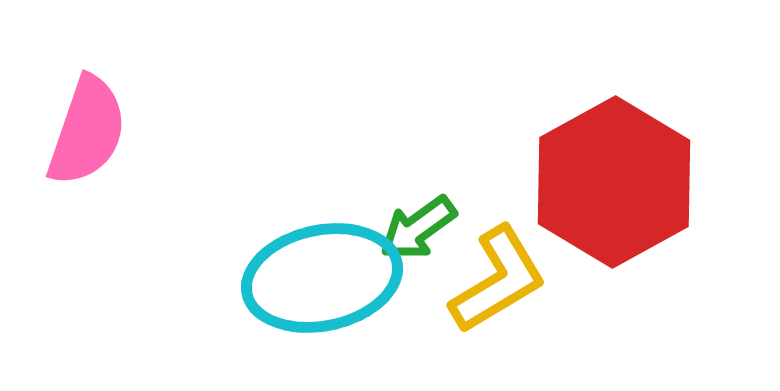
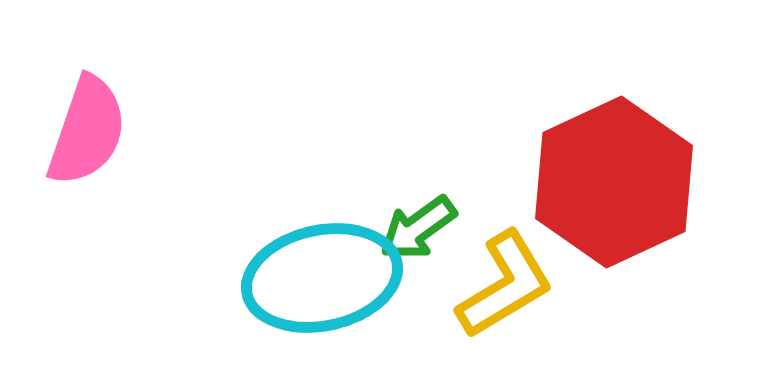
red hexagon: rotated 4 degrees clockwise
yellow L-shape: moved 7 px right, 5 px down
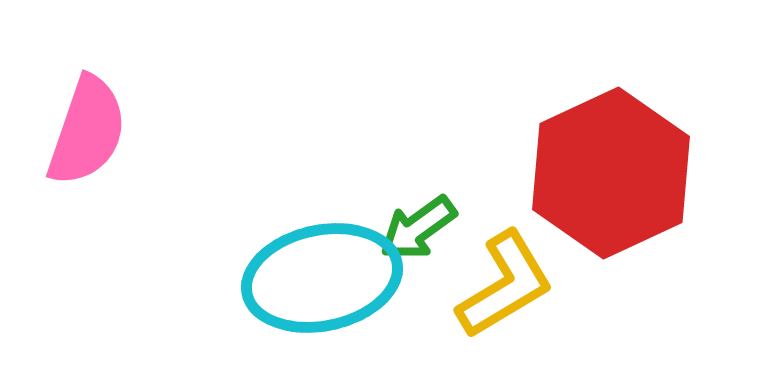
red hexagon: moved 3 px left, 9 px up
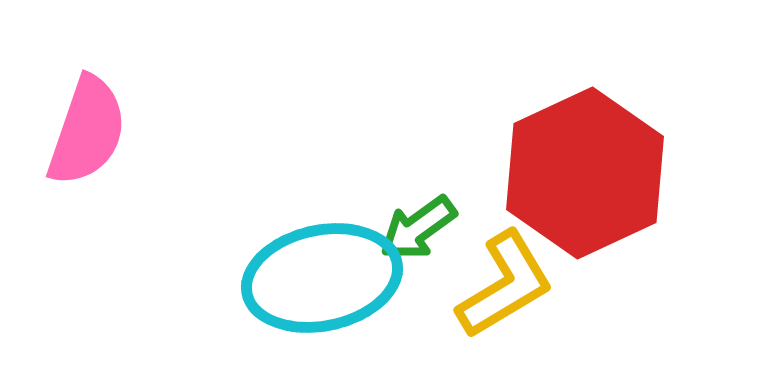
red hexagon: moved 26 px left
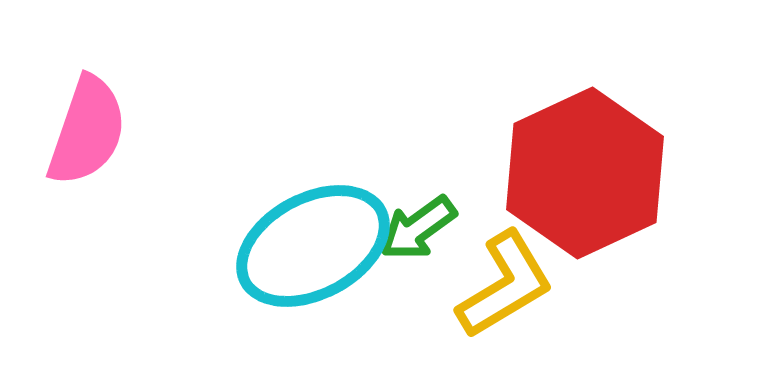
cyan ellipse: moved 9 px left, 32 px up; rotated 16 degrees counterclockwise
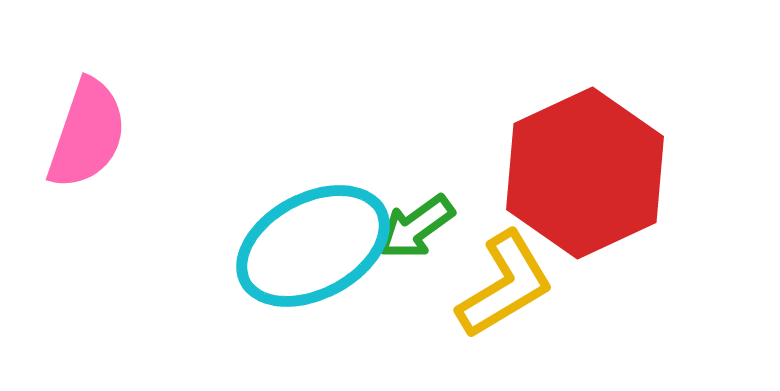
pink semicircle: moved 3 px down
green arrow: moved 2 px left, 1 px up
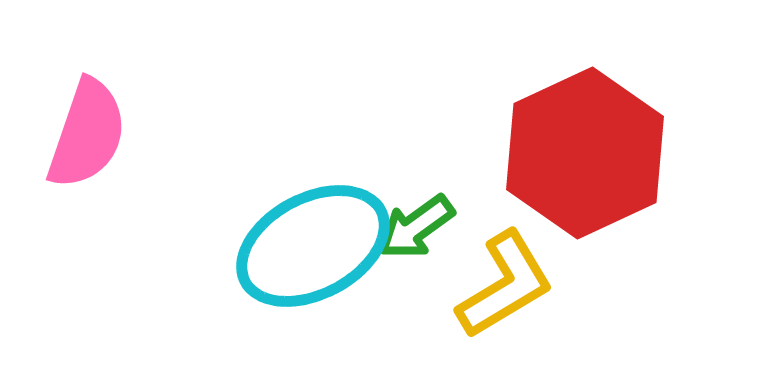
red hexagon: moved 20 px up
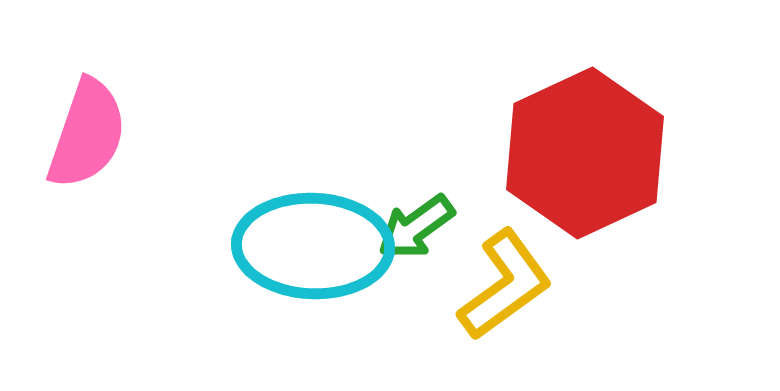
cyan ellipse: rotated 30 degrees clockwise
yellow L-shape: rotated 5 degrees counterclockwise
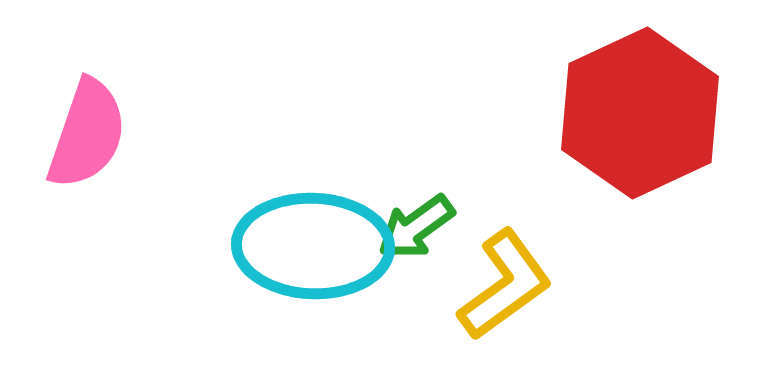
red hexagon: moved 55 px right, 40 px up
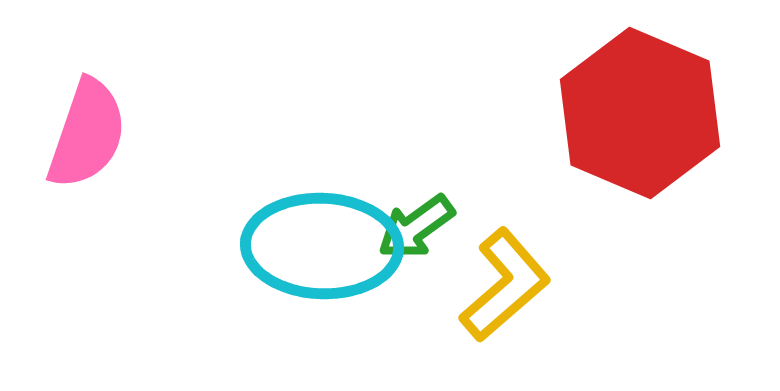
red hexagon: rotated 12 degrees counterclockwise
cyan ellipse: moved 9 px right
yellow L-shape: rotated 5 degrees counterclockwise
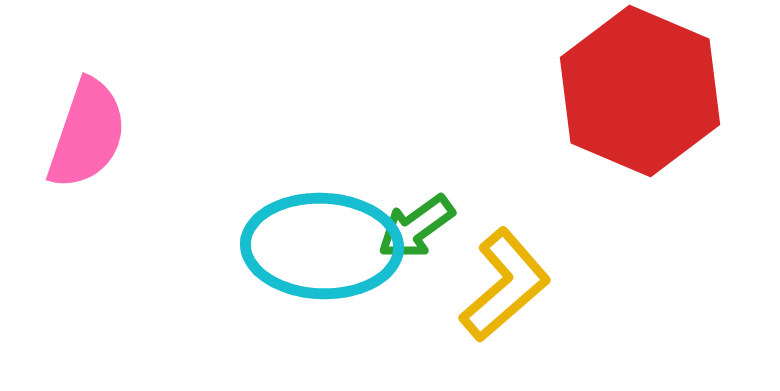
red hexagon: moved 22 px up
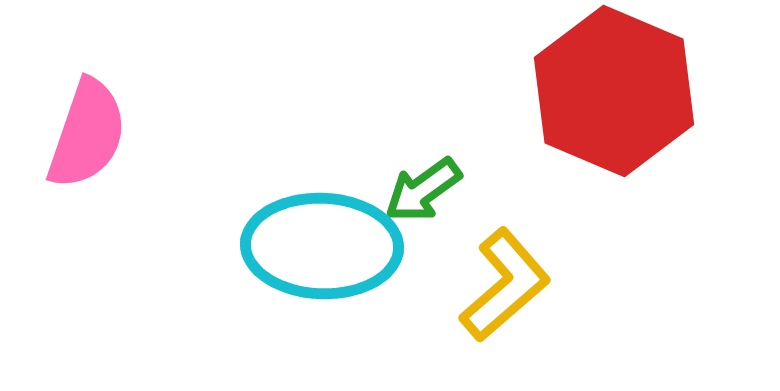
red hexagon: moved 26 px left
green arrow: moved 7 px right, 37 px up
